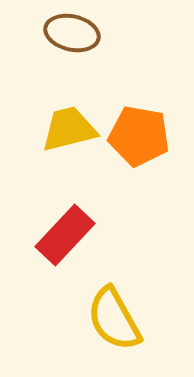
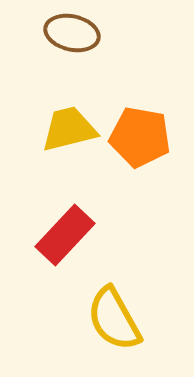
orange pentagon: moved 1 px right, 1 px down
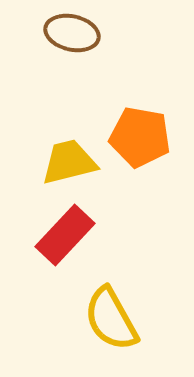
yellow trapezoid: moved 33 px down
yellow semicircle: moved 3 px left
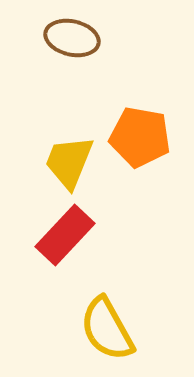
brown ellipse: moved 5 px down
yellow trapezoid: rotated 54 degrees counterclockwise
yellow semicircle: moved 4 px left, 10 px down
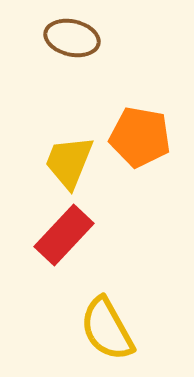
red rectangle: moved 1 px left
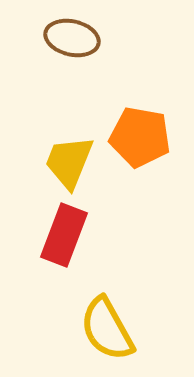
red rectangle: rotated 22 degrees counterclockwise
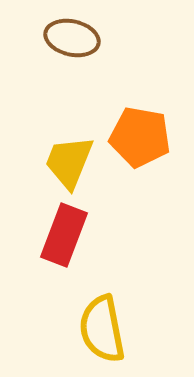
yellow semicircle: moved 5 px left; rotated 18 degrees clockwise
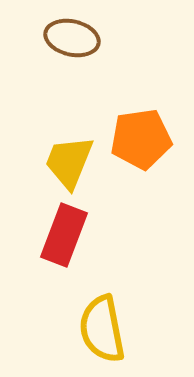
orange pentagon: moved 1 px right, 2 px down; rotated 18 degrees counterclockwise
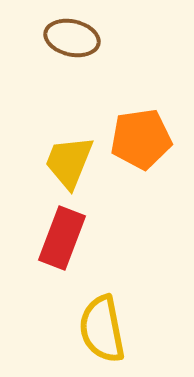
red rectangle: moved 2 px left, 3 px down
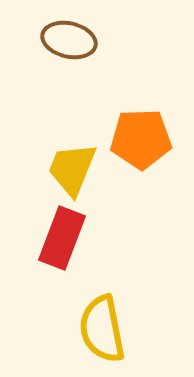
brown ellipse: moved 3 px left, 2 px down
orange pentagon: rotated 6 degrees clockwise
yellow trapezoid: moved 3 px right, 7 px down
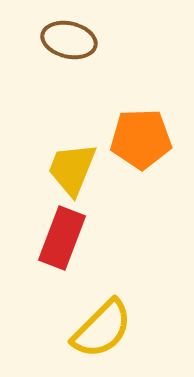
yellow semicircle: rotated 124 degrees counterclockwise
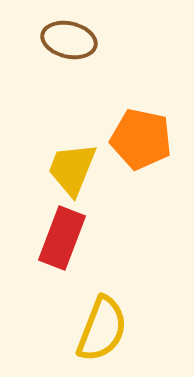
orange pentagon: rotated 14 degrees clockwise
yellow semicircle: rotated 24 degrees counterclockwise
